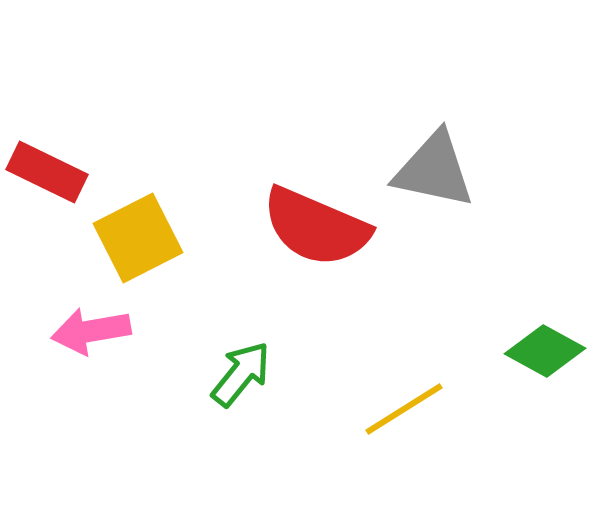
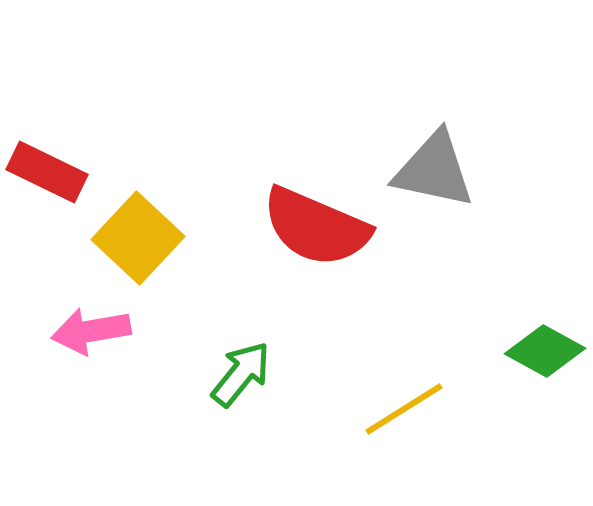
yellow square: rotated 20 degrees counterclockwise
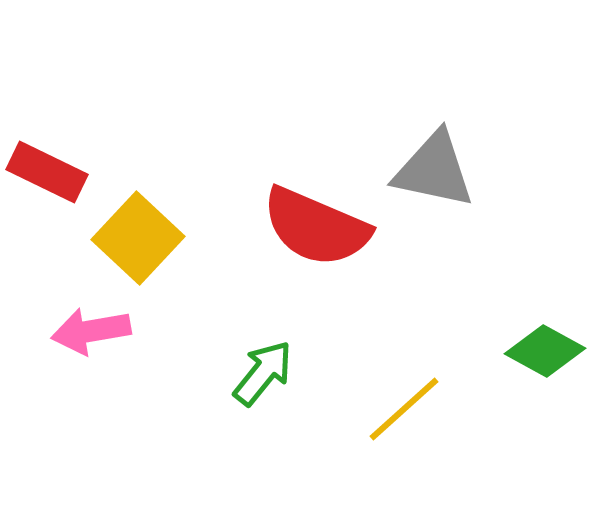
green arrow: moved 22 px right, 1 px up
yellow line: rotated 10 degrees counterclockwise
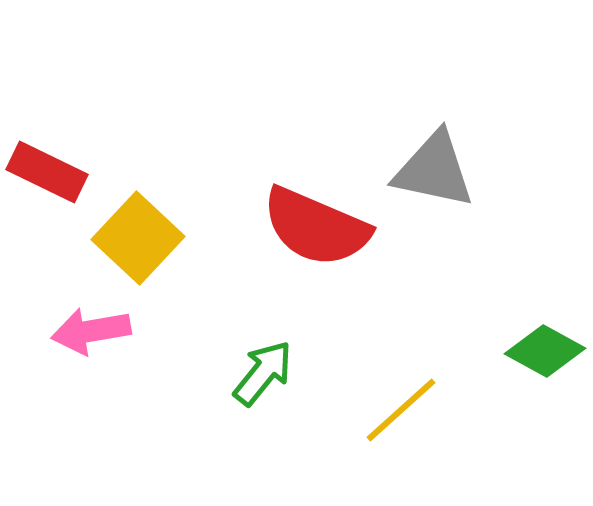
yellow line: moved 3 px left, 1 px down
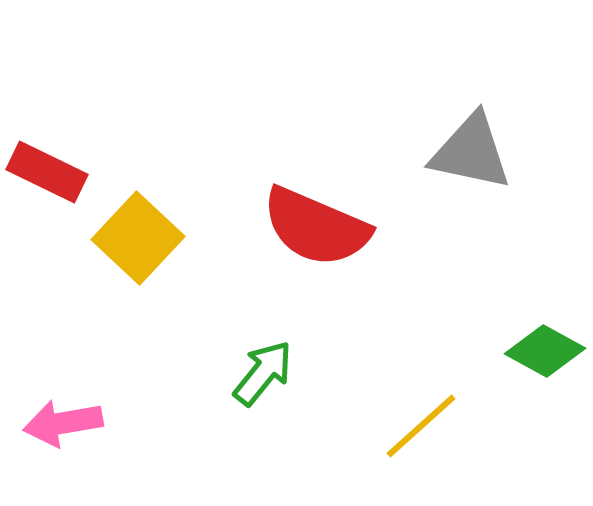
gray triangle: moved 37 px right, 18 px up
pink arrow: moved 28 px left, 92 px down
yellow line: moved 20 px right, 16 px down
